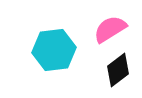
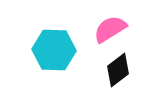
cyan hexagon: rotated 9 degrees clockwise
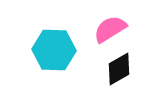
black diamond: moved 1 px right, 1 px up; rotated 8 degrees clockwise
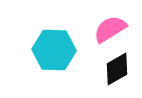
black diamond: moved 2 px left
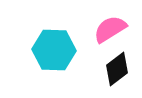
black diamond: rotated 8 degrees counterclockwise
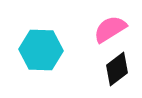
cyan hexagon: moved 13 px left
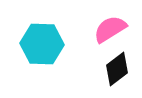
cyan hexagon: moved 1 px right, 6 px up
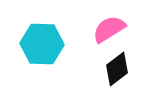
pink semicircle: moved 1 px left
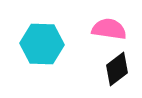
pink semicircle: rotated 40 degrees clockwise
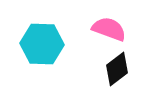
pink semicircle: rotated 12 degrees clockwise
